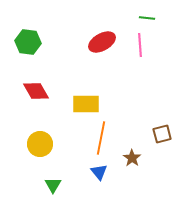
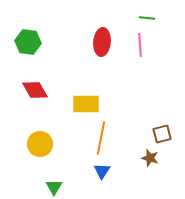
red ellipse: rotated 56 degrees counterclockwise
red diamond: moved 1 px left, 1 px up
brown star: moved 18 px right; rotated 18 degrees counterclockwise
blue triangle: moved 3 px right, 1 px up; rotated 12 degrees clockwise
green triangle: moved 1 px right, 2 px down
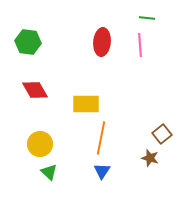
brown square: rotated 24 degrees counterclockwise
green triangle: moved 5 px left, 15 px up; rotated 18 degrees counterclockwise
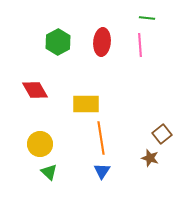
green hexagon: moved 30 px right; rotated 25 degrees clockwise
orange line: rotated 20 degrees counterclockwise
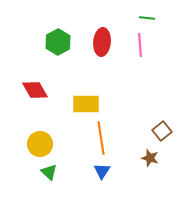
brown square: moved 3 px up
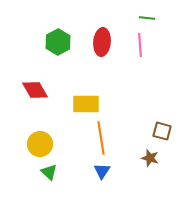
brown square: rotated 36 degrees counterclockwise
